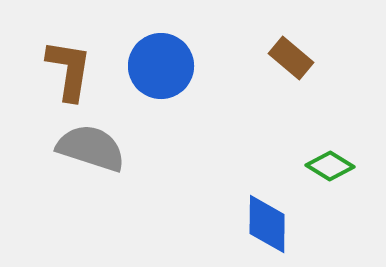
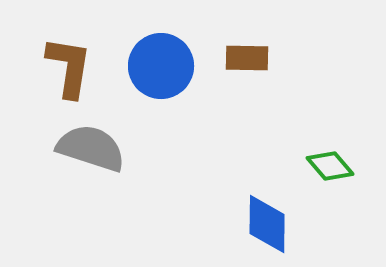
brown rectangle: moved 44 px left; rotated 39 degrees counterclockwise
brown L-shape: moved 3 px up
green diamond: rotated 18 degrees clockwise
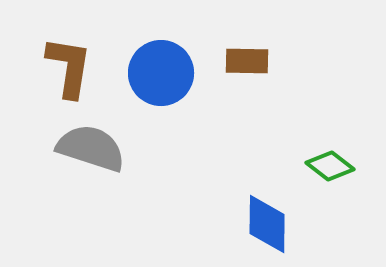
brown rectangle: moved 3 px down
blue circle: moved 7 px down
green diamond: rotated 12 degrees counterclockwise
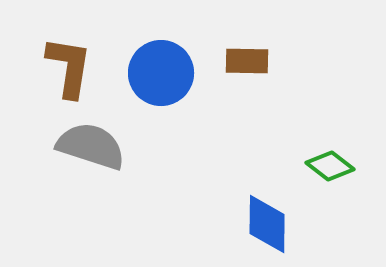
gray semicircle: moved 2 px up
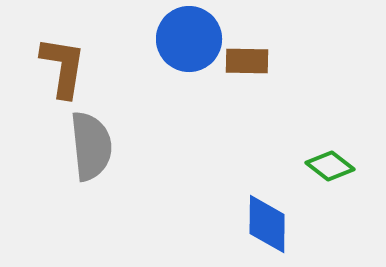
brown L-shape: moved 6 px left
blue circle: moved 28 px right, 34 px up
gray semicircle: rotated 66 degrees clockwise
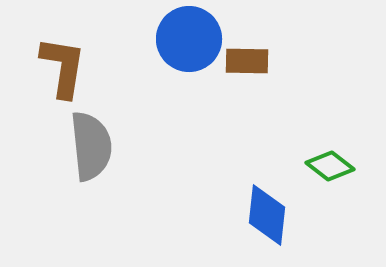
blue diamond: moved 9 px up; rotated 6 degrees clockwise
